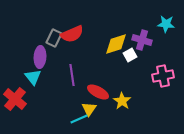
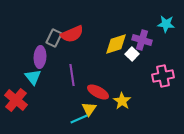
white square: moved 2 px right, 1 px up; rotated 16 degrees counterclockwise
red cross: moved 1 px right, 1 px down
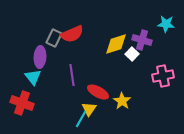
red cross: moved 6 px right, 3 px down; rotated 20 degrees counterclockwise
cyan line: moved 2 px right; rotated 36 degrees counterclockwise
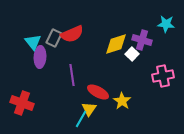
cyan triangle: moved 35 px up
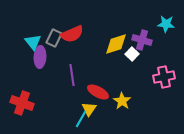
pink cross: moved 1 px right, 1 px down
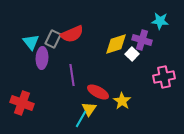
cyan star: moved 6 px left, 3 px up
gray rectangle: moved 1 px left, 1 px down
cyan triangle: moved 2 px left
purple ellipse: moved 2 px right, 1 px down
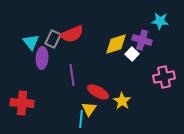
red cross: rotated 15 degrees counterclockwise
cyan line: rotated 24 degrees counterclockwise
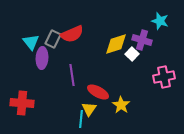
cyan star: rotated 12 degrees clockwise
yellow star: moved 1 px left, 4 px down
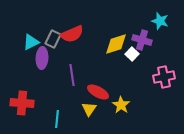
cyan triangle: rotated 42 degrees clockwise
cyan line: moved 24 px left
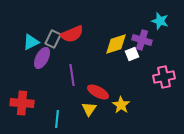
white square: rotated 24 degrees clockwise
purple ellipse: rotated 25 degrees clockwise
